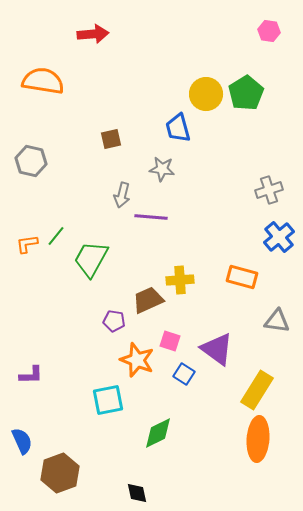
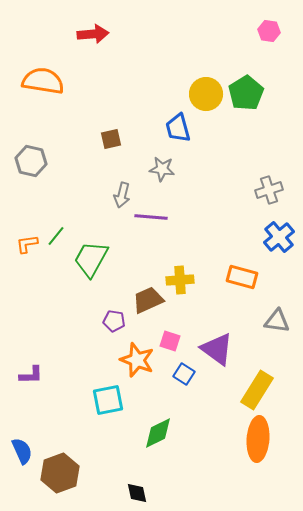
blue semicircle: moved 10 px down
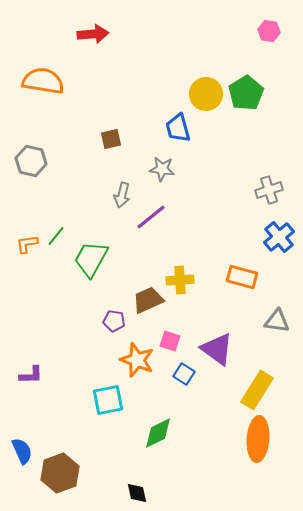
purple line: rotated 44 degrees counterclockwise
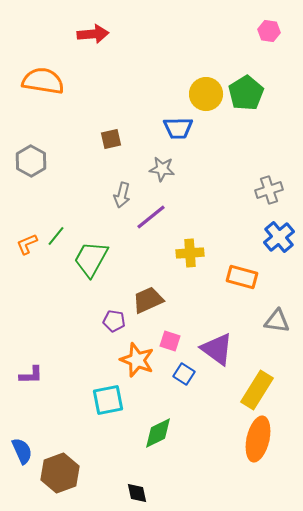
blue trapezoid: rotated 76 degrees counterclockwise
gray hexagon: rotated 16 degrees clockwise
orange L-shape: rotated 15 degrees counterclockwise
yellow cross: moved 10 px right, 27 px up
orange ellipse: rotated 9 degrees clockwise
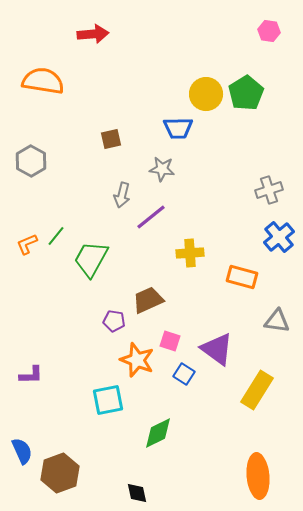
orange ellipse: moved 37 px down; rotated 18 degrees counterclockwise
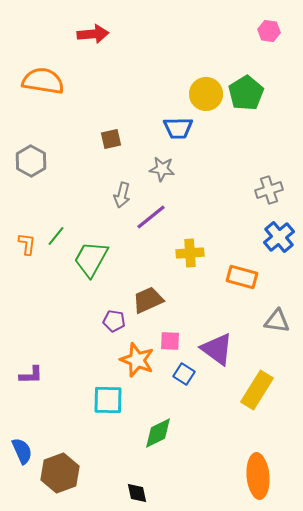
orange L-shape: rotated 120 degrees clockwise
pink square: rotated 15 degrees counterclockwise
cyan square: rotated 12 degrees clockwise
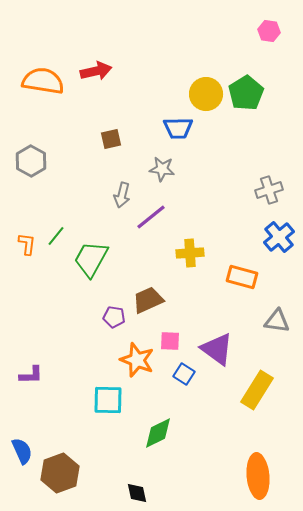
red arrow: moved 3 px right, 37 px down; rotated 8 degrees counterclockwise
purple pentagon: moved 4 px up
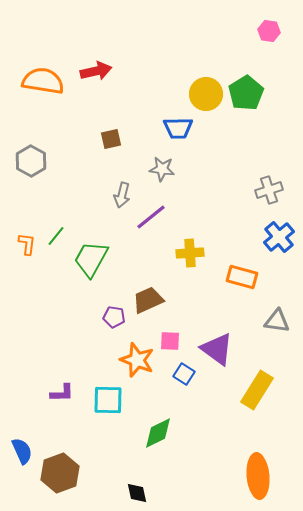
purple L-shape: moved 31 px right, 18 px down
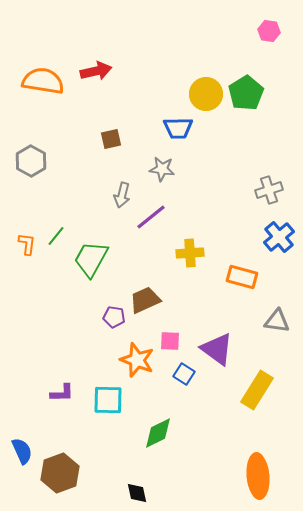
brown trapezoid: moved 3 px left
